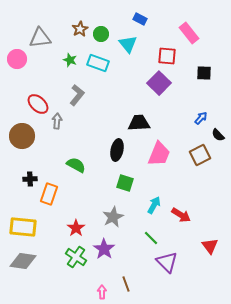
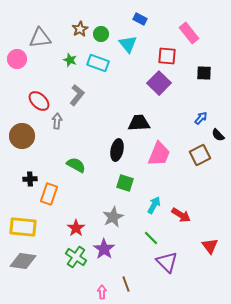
red ellipse: moved 1 px right, 3 px up
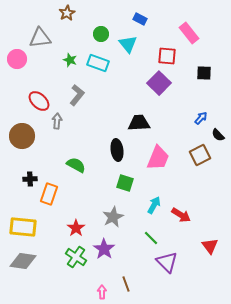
brown star: moved 13 px left, 16 px up
black ellipse: rotated 20 degrees counterclockwise
pink trapezoid: moved 1 px left, 4 px down
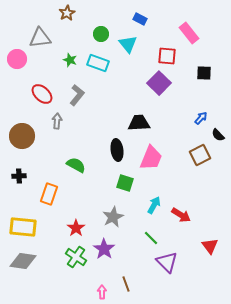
red ellipse: moved 3 px right, 7 px up
pink trapezoid: moved 7 px left
black cross: moved 11 px left, 3 px up
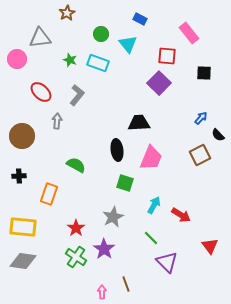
red ellipse: moved 1 px left, 2 px up
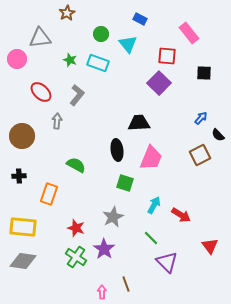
red star: rotated 18 degrees counterclockwise
